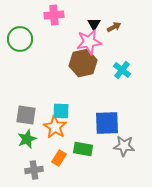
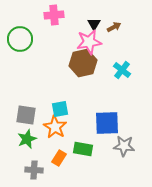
cyan square: moved 1 px left, 2 px up; rotated 12 degrees counterclockwise
gray cross: rotated 12 degrees clockwise
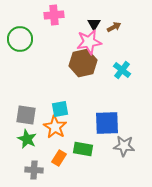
green star: rotated 24 degrees counterclockwise
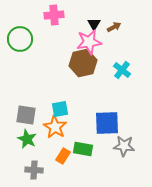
orange rectangle: moved 4 px right, 2 px up
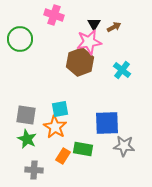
pink cross: rotated 24 degrees clockwise
brown hexagon: moved 3 px left, 1 px up; rotated 8 degrees counterclockwise
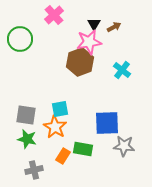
pink cross: rotated 30 degrees clockwise
green star: rotated 12 degrees counterclockwise
gray cross: rotated 18 degrees counterclockwise
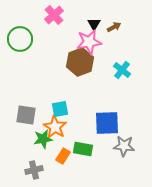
green star: moved 16 px right; rotated 24 degrees counterclockwise
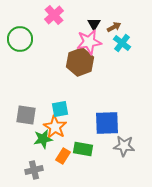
cyan cross: moved 27 px up
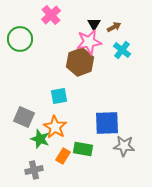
pink cross: moved 3 px left
cyan cross: moved 7 px down
cyan square: moved 1 px left, 13 px up
gray square: moved 2 px left, 2 px down; rotated 15 degrees clockwise
green star: moved 3 px left; rotated 30 degrees clockwise
